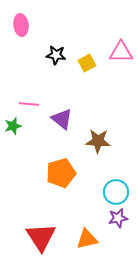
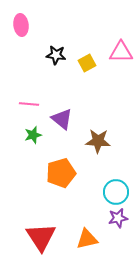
green star: moved 20 px right, 9 px down
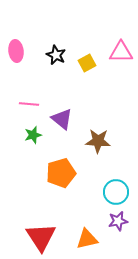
pink ellipse: moved 5 px left, 26 px down
black star: rotated 18 degrees clockwise
purple star: moved 3 px down
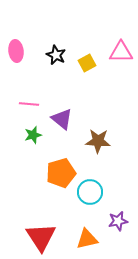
cyan circle: moved 26 px left
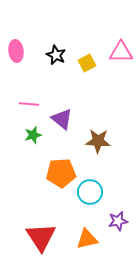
orange pentagon: rotated 12 degrees clockwise
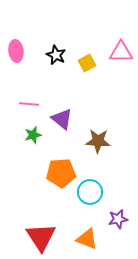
purple star: moved 2 px up
orange triangle: rotated 35 degrees clockwise
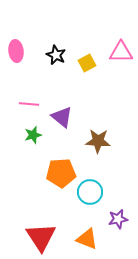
purple triangle: moved 2 px up
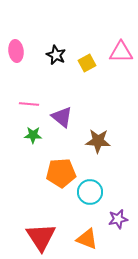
green star: rotated 18 degrees clockwise
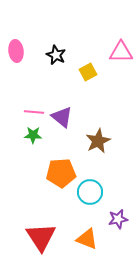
yellow square: moved 1 px right, 9 px down
pink line: moved 5 px right, 8 px down
brown star: rotated 30 degrees counterclockwise
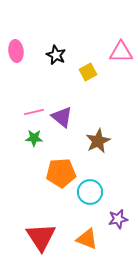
pink line: rotated 18 degrees counterclockwise
green star: moved 1 px right, 3 px down
